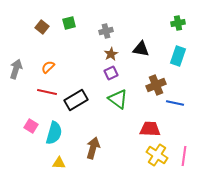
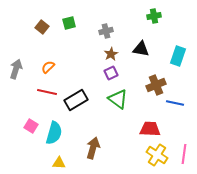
green cross: moved 24 px left, 7 px up
pink line: moved 2 px up
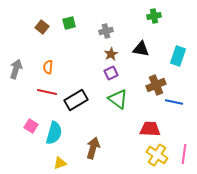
orange semicircle: rotated 40 degrees counterclockwise
blue line: moved 1 px left, 1 px up
yellow triangle: moved 1 px right; rotated 24 degrees counterclockwise
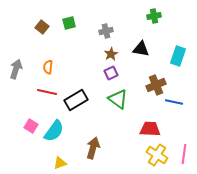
cyan semicircle: moved 2 px up; rotated 20 degrees clockwise
